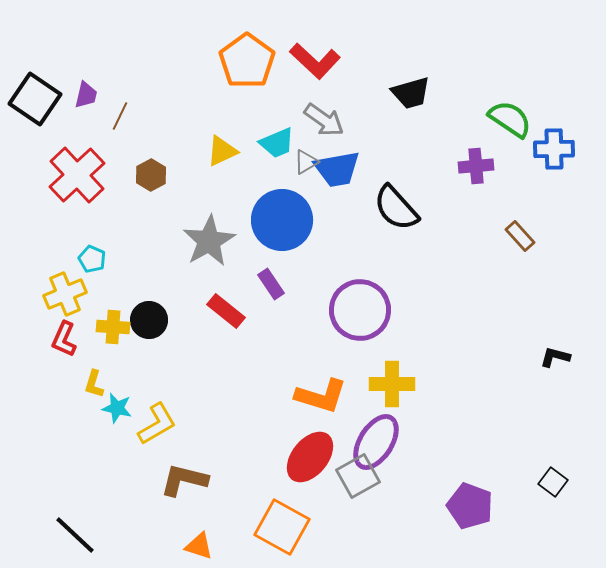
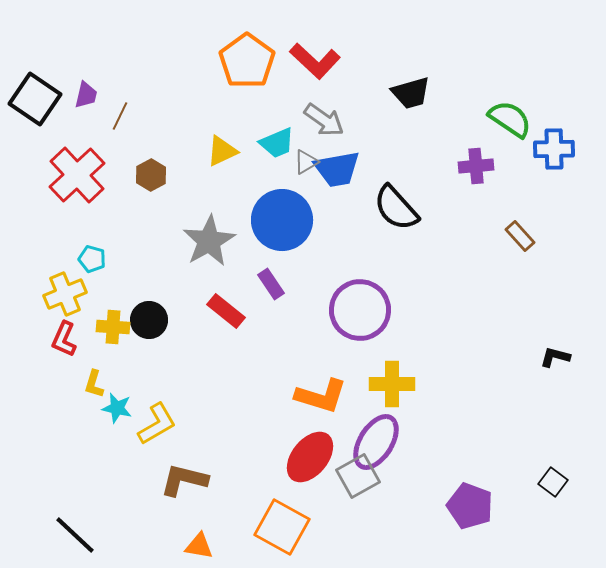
cyan pentagon at (92, 259): rotated 8 degrees counterclockwise
orange triangle at (199, 546): rotated 8 degrees counterclockwise
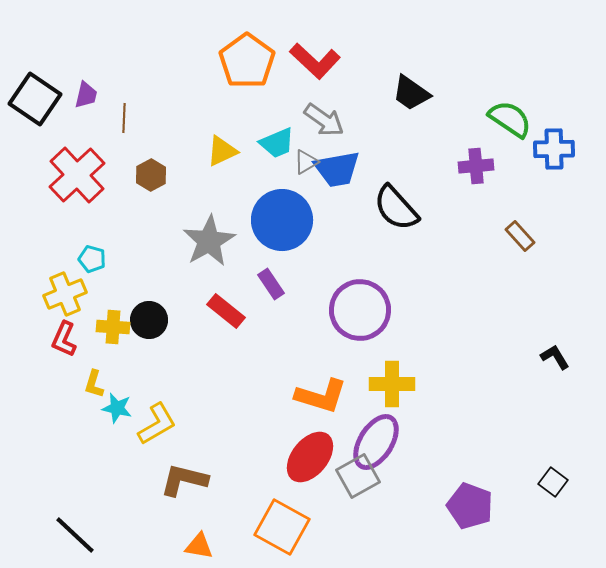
black trapezoid at (411, 93): rotated 51 degrees clockwise
brown line at (120, 116): moved 4 px right, 2 px down; rotated 24 degrees counterclockwise
black L-shape at (555, 357): rotated 44 degrees clockwise
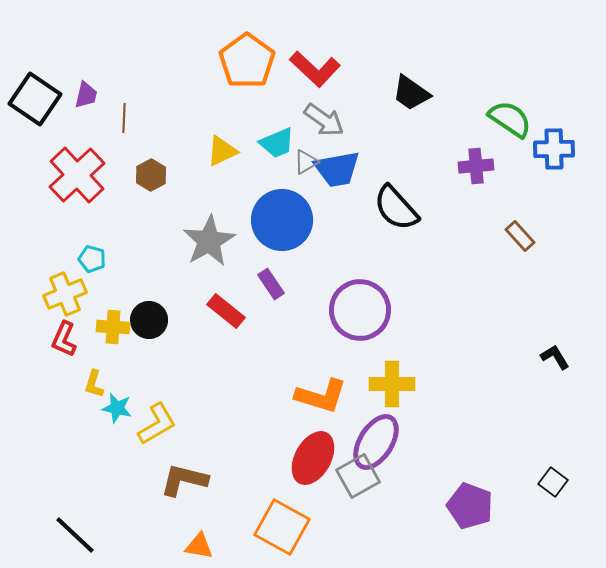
red L-shape at (315, 61): moved 8 px down
red ellipse at (310, 457): moved 3 px right, 1 px down; rotated 10 degrees counterclockwise
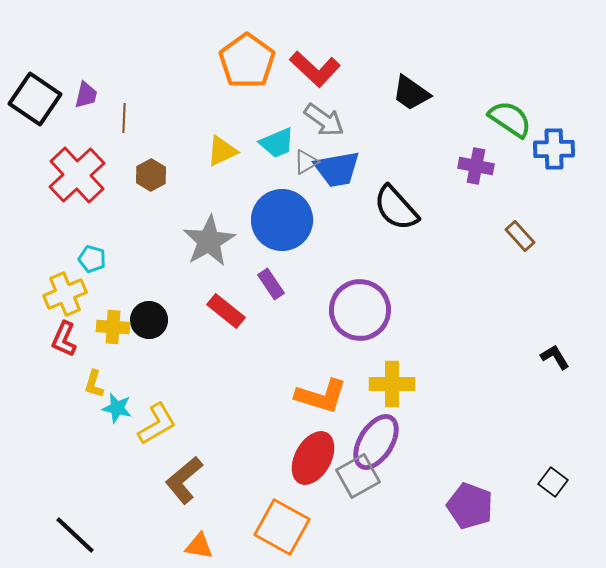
purple cross at (476, 166): rotated 16 degrees clockwise
brown L-shape at (184, 480): rotated 54 degrees counterclockwise
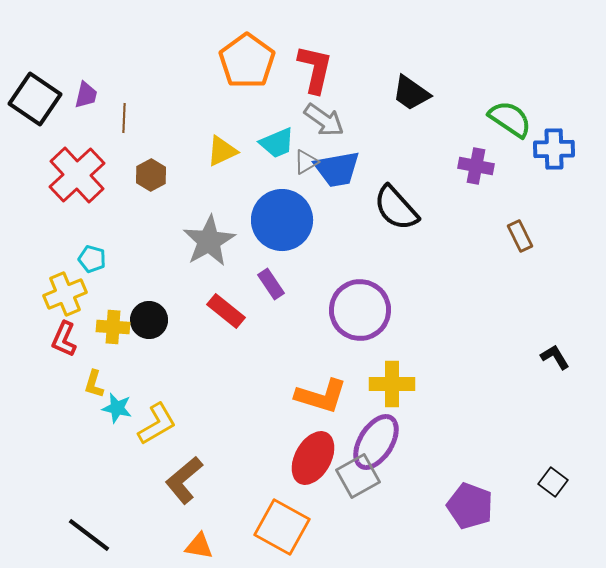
red L-shape at (315, 69): rotated 120 degrees counterclockwise
brown rectangle at (520, 236): rotated 16 degrees clockwise
black line at (75, 535): moved 14 px right; rotated 6 degrees counterclockwise
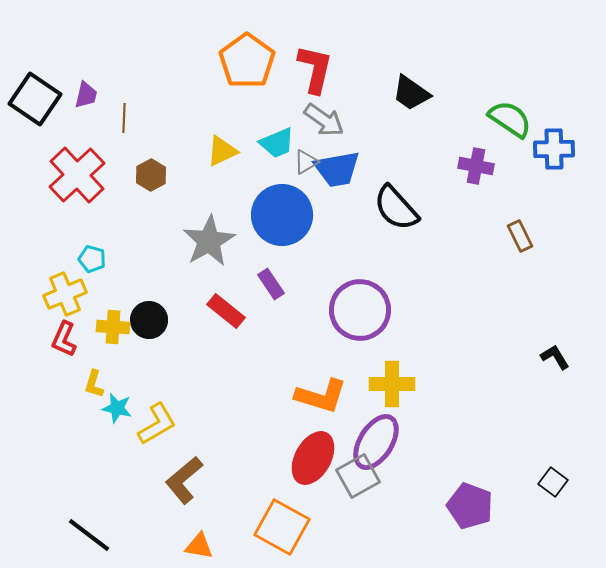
blue circle at (282, 220): moved 5 px up
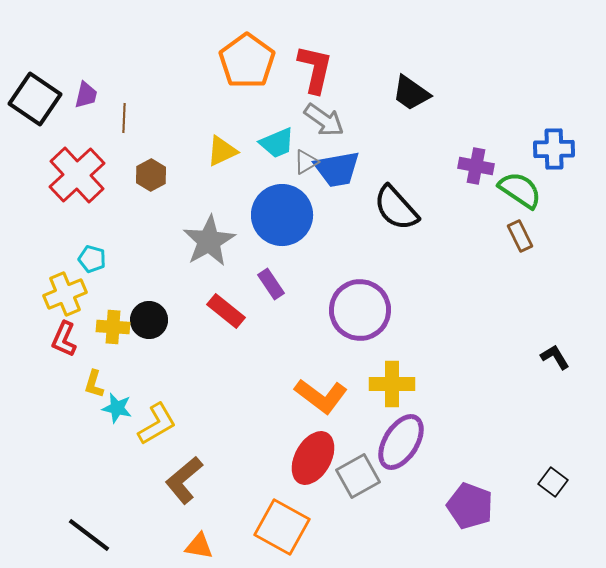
green semicircle at (510, 119): moved 10 px right, 71 px down
orange L-shape at (321, 396): rotated 20 degrees clockwise
purple ellipse at (376, 442): moved 25 px right
